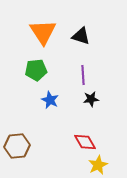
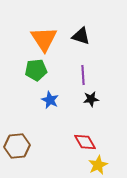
orange triangle: moved 1 px right, 7 px down
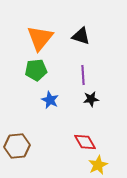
orange triangle: moved 4 px left, 1 px up; rotated 12 degrees clockwise
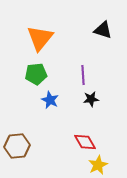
black triangle: moved 22 px right, 6 px up
green pentagon: moved 4 px down
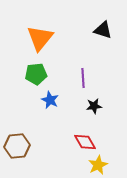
purple line: moved 3 px down
black star: moved 3 px right, 7 px down
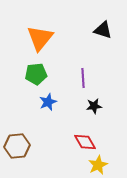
blue star: moved 2 px left, 2 px down; rotated 24 degrees clockwise
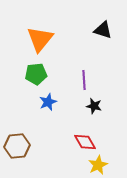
orange triangle: moved 1 px down
purple line: moved 1 px right, 2 px down
black star: rotated 21 degrees clockwise
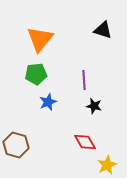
brown hexagon: moved 1 px left, 1 px up; rotated 20 degrees clockwise
yellow star: moved 9 px right
